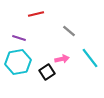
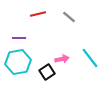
red line: moved 2 px right
gray line: moved 14 px up
purple line: rotated 16 degrees counterclockwise
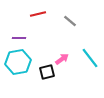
gray line: moved 1 px right, 4 px down
pink arrow: rotated 24 degrees counterclockwise
black square: rotated 21 degrees clockwise
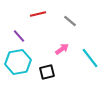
purple line: moved 2 px up; rotated 48 degrees clockwise
pink arrow: moved 10 px up
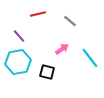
black square: rotated 28 degrees clockwise
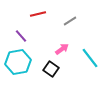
gray line: rotated 72 degrees counterclockwise
purple line: moved 2 px right
black square: moved 4 px right, 3 px up; rotated 21 degrees clockwise
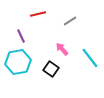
purple line: rotated 16 degrees clockwise
pink arrow: rotated 96 degrees counterclockwise
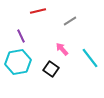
red line: moved 3 px up
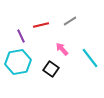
red line: moved 3 px right, 14 px down
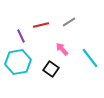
gray line: moved 1 px left, 1 px down
